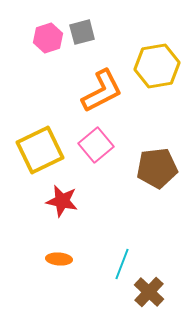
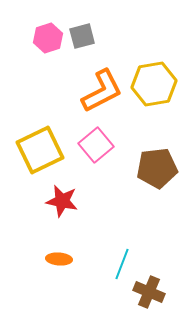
gray square: moved 4 px down
yellow hexagon: moved 3 px left, 18 px down
brown cross: rotated 20 degrees counterclockwise
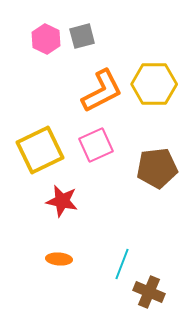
pink hexagon: moved 2 px left, 1 px down; rotated 16 degrees counterclockwise
yellow hexagon: rotated 9 degrees clockwise
pink square: rotated 16 degrees clockwise
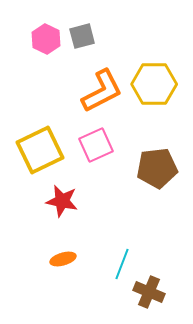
orange ellipse: moved 4 px right; rotated 20 degrees counterclockwise
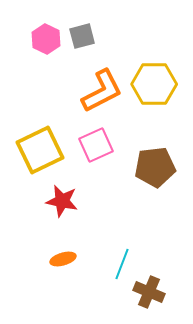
brown pentagon: moved 2 px left, 1 px up
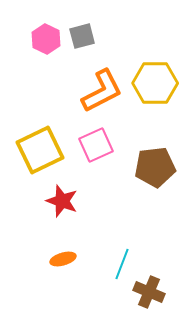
yellow hexagon: moved 1 px right, 1 px up
red star: rotated 8 degrees clockwise
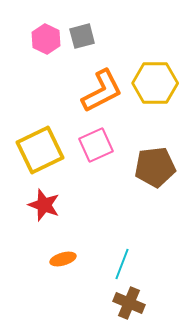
red star: moved 18 px left, 4 px down
brown cross: moved 20 px left, 11 px down
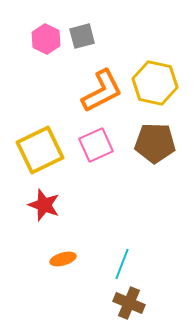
yellow hexagon: rotated 12 degrees clockwise
brown pentagon: moved 24 px up; rotated 9 degrees clockwise
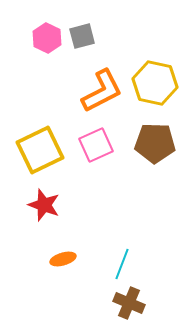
pink hexagon: moved 1 px right, 1 px up
